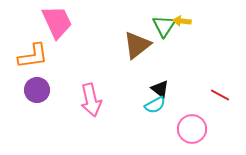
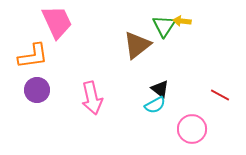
pink arrow: moved 1 px right, 2 px up
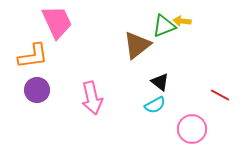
green triangle: rotated 35 degrees clockwise
black triangle: moved 7 px up
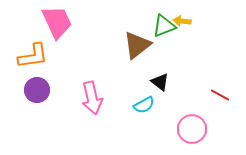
cyan semicircle: moved 11 px left
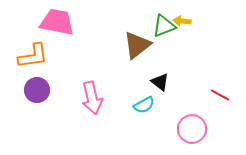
pink trapezoid: rotated 54 degrees counterclockwise
